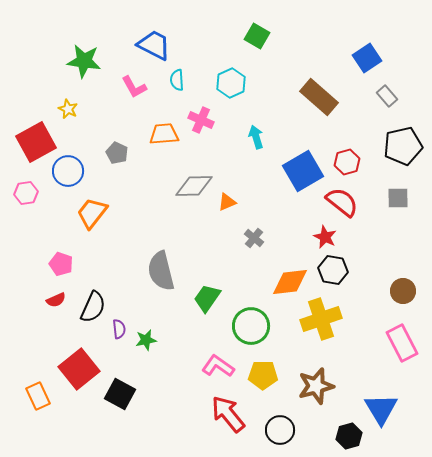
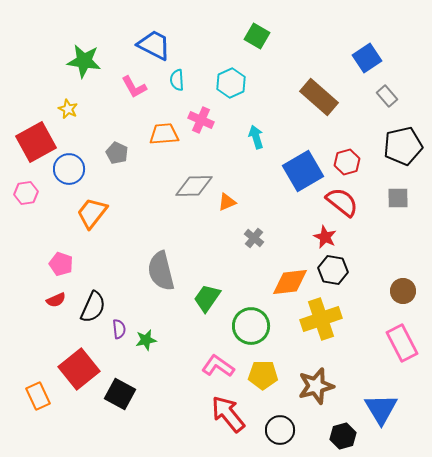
blue circle at (68, 171): moved 1 px right, 2 px up
black hexagon at (349, 436): moved 6 px left
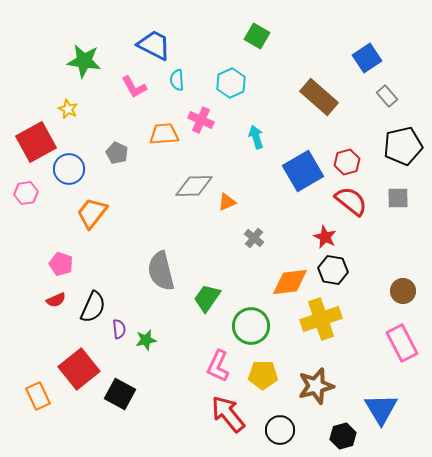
red semicircle at (342, 202): moved 9 px right, 1 px up
pink L-shape at (218, 366): rotated 100 degrees counterclockwise
